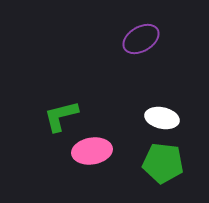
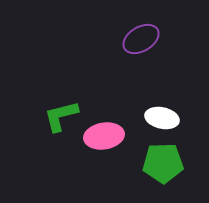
pink ellipse: moved 12 px right, 15 px up
green pentagon: rotated 9 degrees counterclockwise
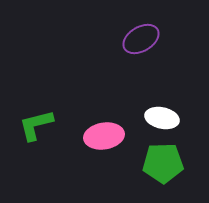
green L-shape: moved 25 px left, 9 px down
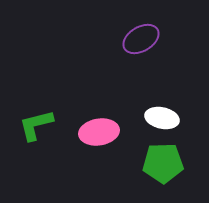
pink ellipse: moved 5 px left, 4 px up
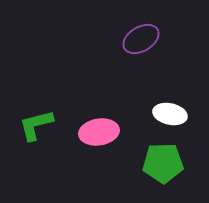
white ellipse: moved 8 px right, 4 px up
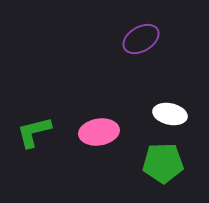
green L-shape: moved 2 px left, 7 px down
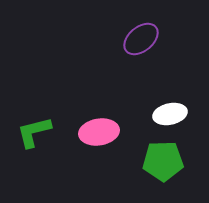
purple ellipse: rotated 9 degrees counterclockwise
white ellipse: rotated 24 degrees counterclockwise
green pentagon: moved 2 px up
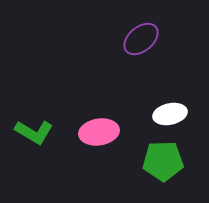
green L-shape: rotated 135 degrees counterclockwise
